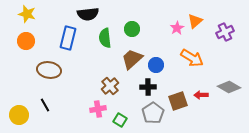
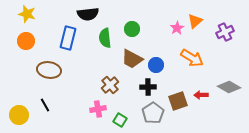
brown trapezoid: rotated 110 degrees counterclockwise
brown cross: moved 1 px up
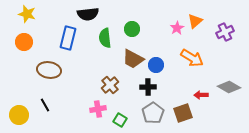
orange circle: moved 2 px left, 1 px down
brown trapezoid: moved 1 px right
brown square: moved 5 px right, 12 px down
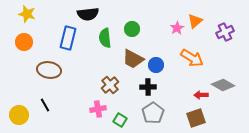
gray diamond: moved 6 px left, 2 px up
brown square: moved 13 px right, 5 px down
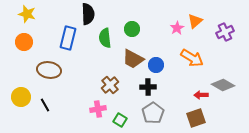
black semicircle: rotated 85 degrees counterclockwise
yellow circle: moved 2 px right, 18 px up
